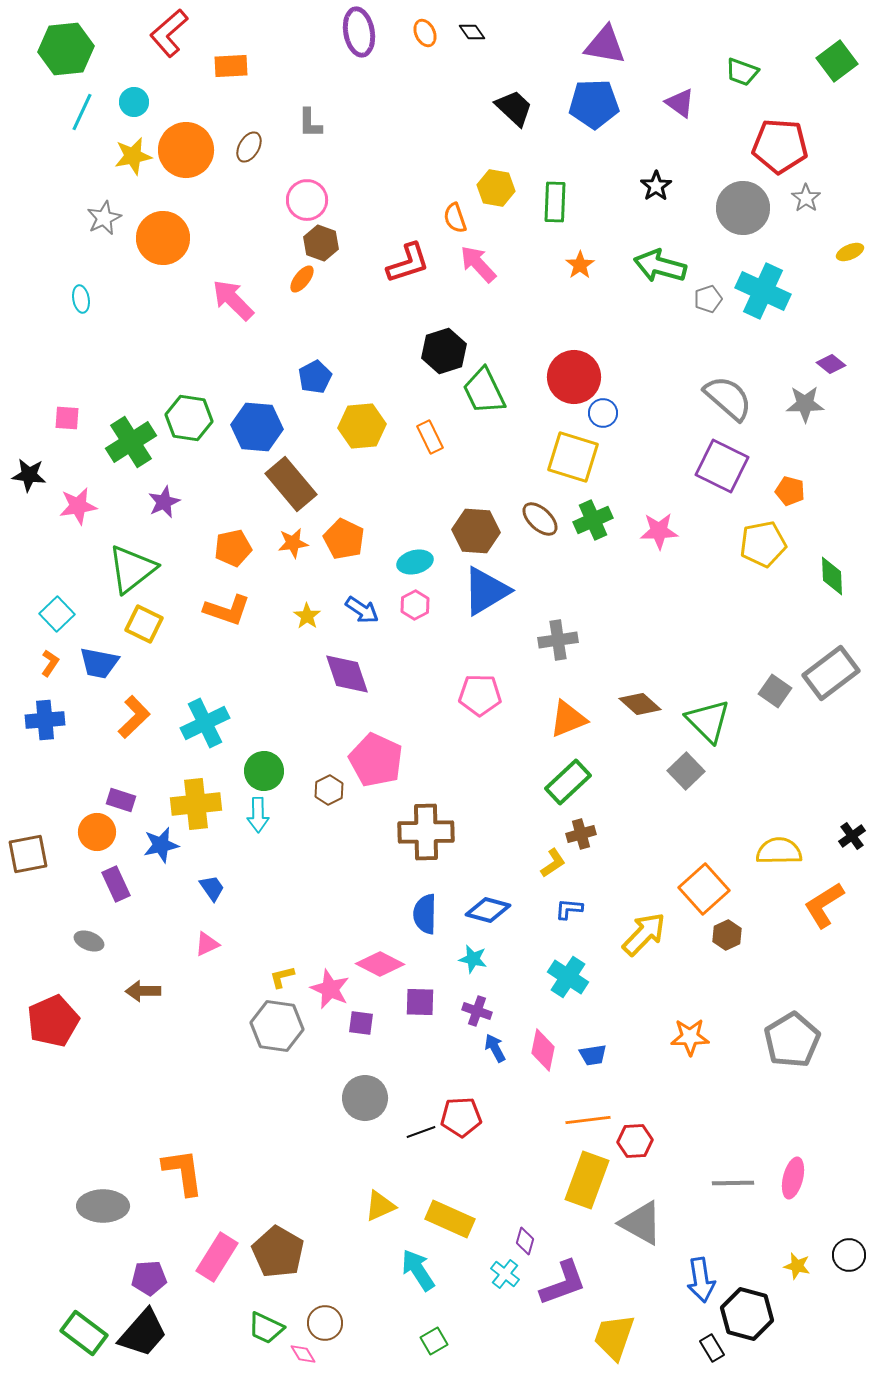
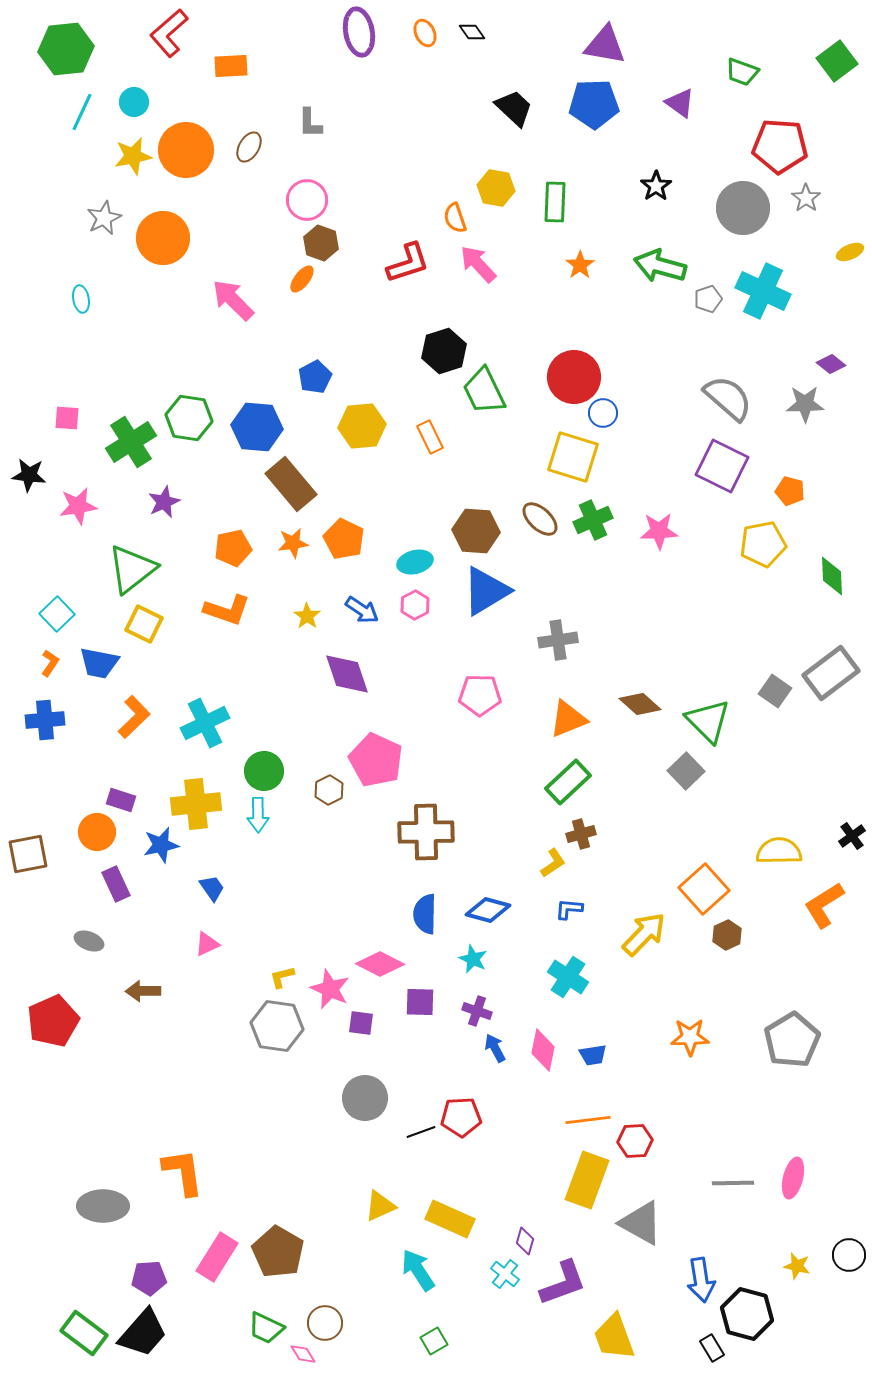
cyan star at (473, 959): rotated 12 degrees clockwise
yellow trapezoid at (614, 1337): rotated 39 degrees counterclockwise
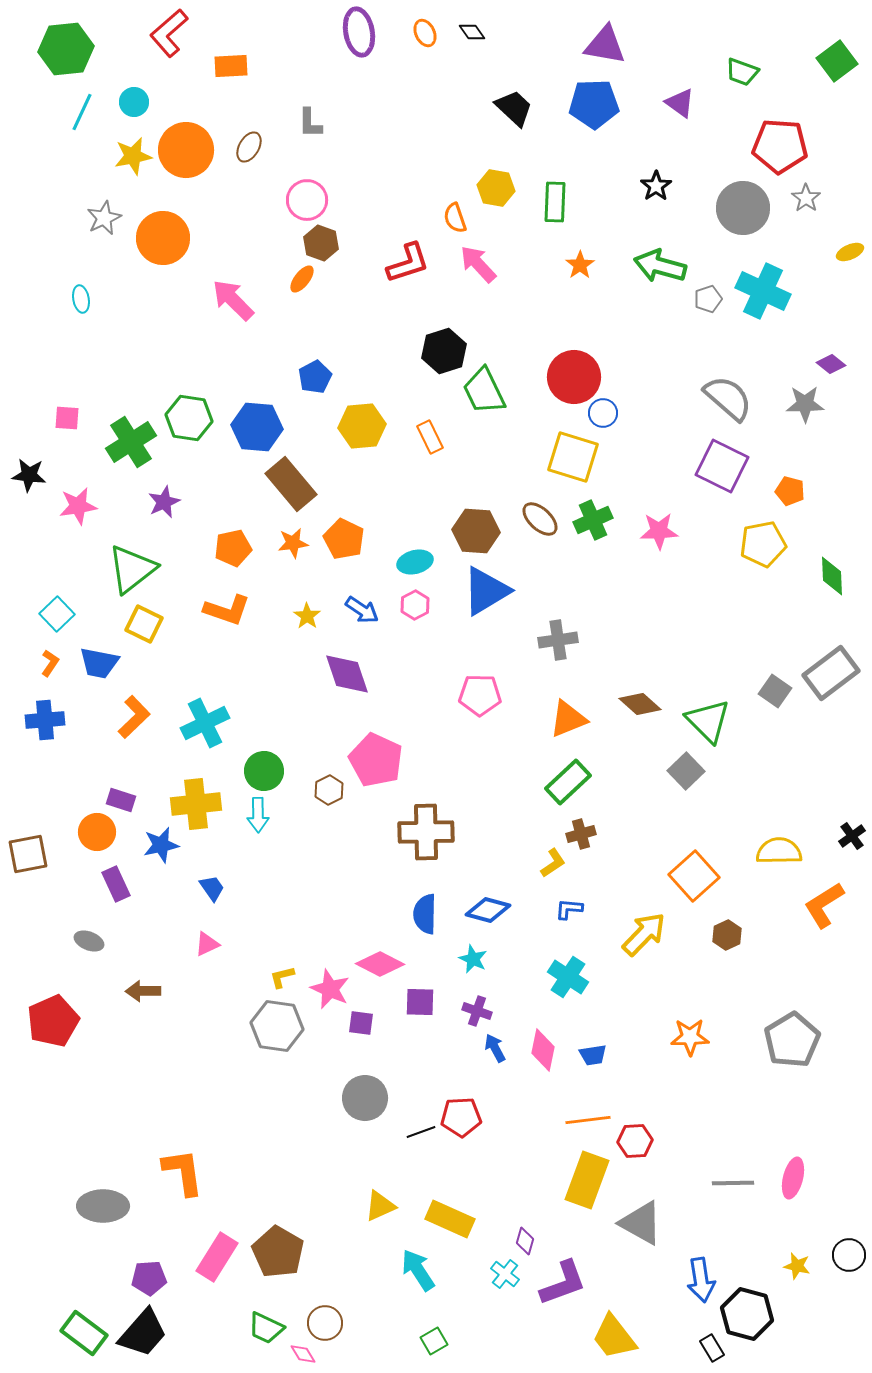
orange square at (704, 889): moved 10 px left, 13 px up
yellow trapezoid at (614, 1337): rotated 18 degrees counterclockwise
